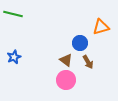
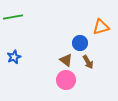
green line: moved 3 px down; rotated 24 degrees counterclockwise
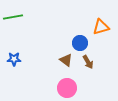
blue star: moved 2 px down; rotated 24 degrees clockwise
pink circle: moved 1 px right, 8 px down
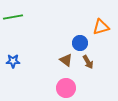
blue star: moved 1 px left, 2 px down
pink circle: moved 1 px left
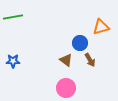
brown arrow: moved 2 px right, 2 px up
